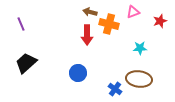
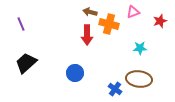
blue circle: moved 3 px left
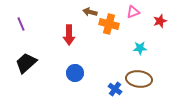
red arrow: moved 18 px left
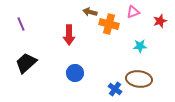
cyan star: moved 2 px up
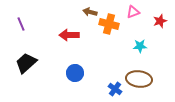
red arrow: rotated 90 degrees clockwise
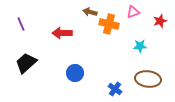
red arrow: moved 7 px left, 2 px up
brown ellipse: moved 9 px right
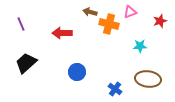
pink triangle: moved 3 px left
blue circle: moved 2 px right, 1 px up
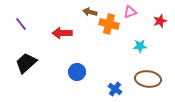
purple line: rotated 16 degrees counterclockwise
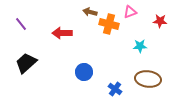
red star: rotated 24 degrees clockwise
blue circle: moved 7 px right
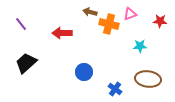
pink triangle: moved 2 px down
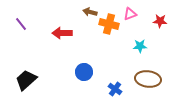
black trapezoid: moved 17 px down
